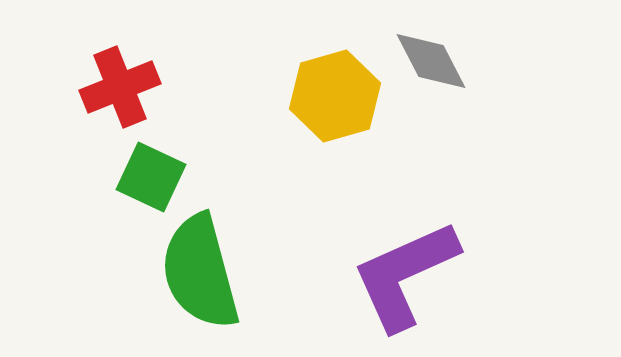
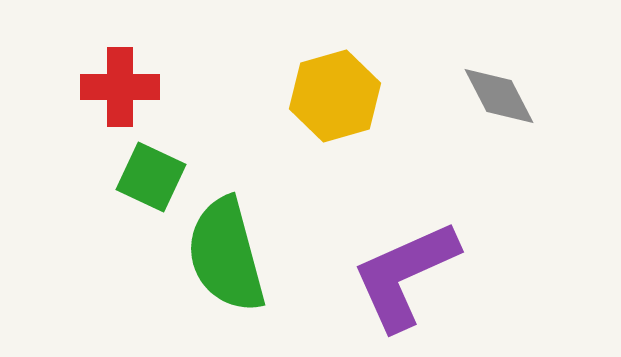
gray diamond: moved 68 px right, 35 px down
red cross: rotated 22 degrees clockwise
green semicircle: moved 26 px right, 17 px up
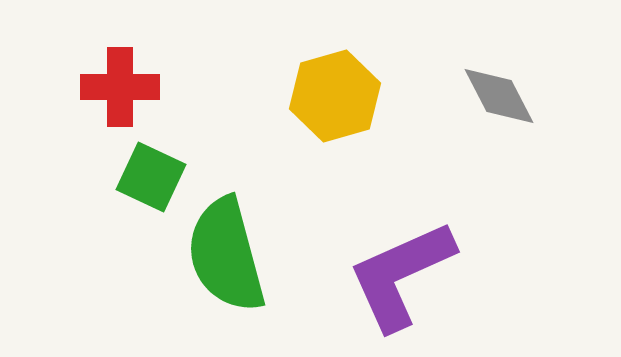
purple L-shape: moved 4 px left
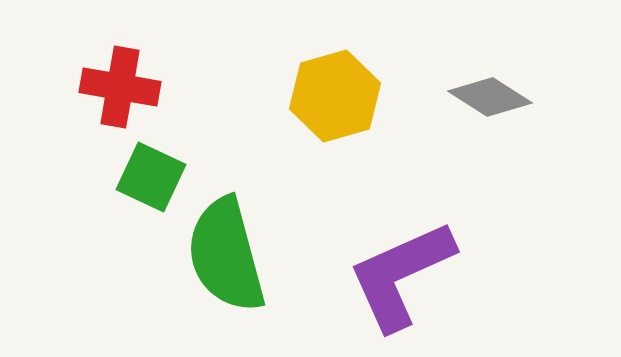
red cross: rotated 10 degrees clockwise
gray diamond: moved 9 px left, 1 px down; rotated 30 degrees counterclockwise
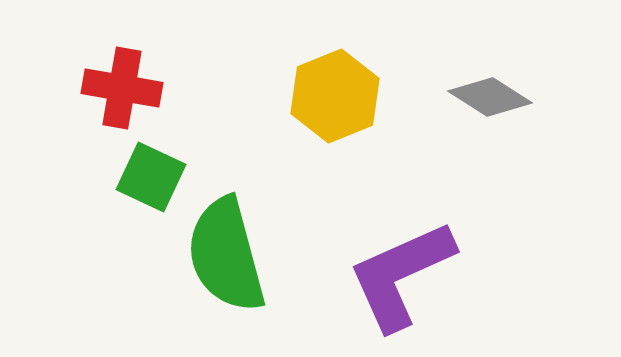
red cross: moved 2 px right, 1 px down
yellow hexagon: rotated 6 degrees counterclockwise
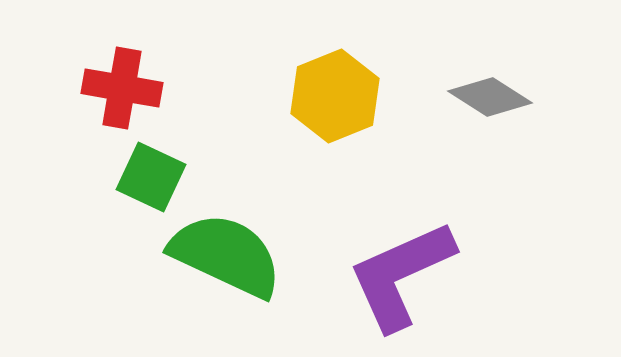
green semicircle: rotated 130 degrees clockwise
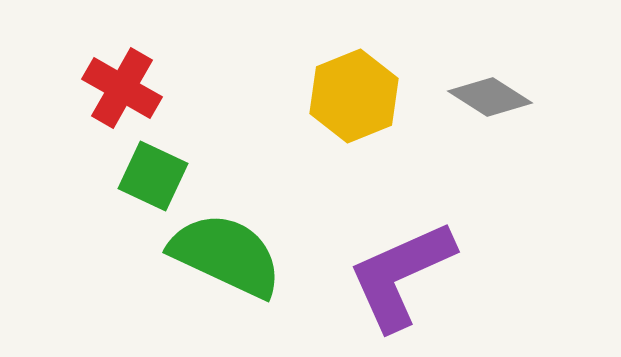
red cross: rotated 20 degrees clockwise
yellow hexagon: moved 19 px right
green square: moved 2 px right, 1 px up
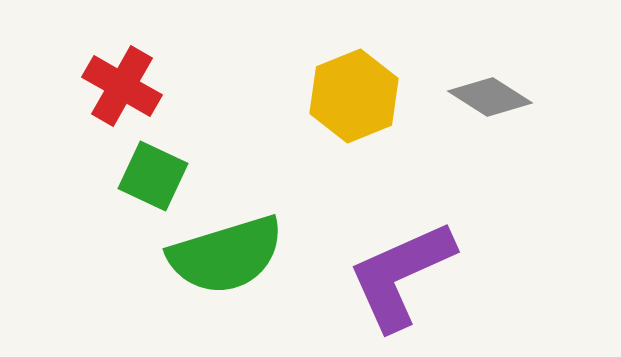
red cross: moved 2 px up
green semicircle: rotated 138 degrees clockwise
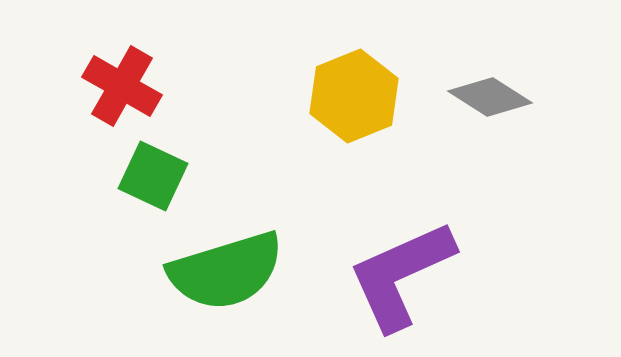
green semicircle: moved 16 px down
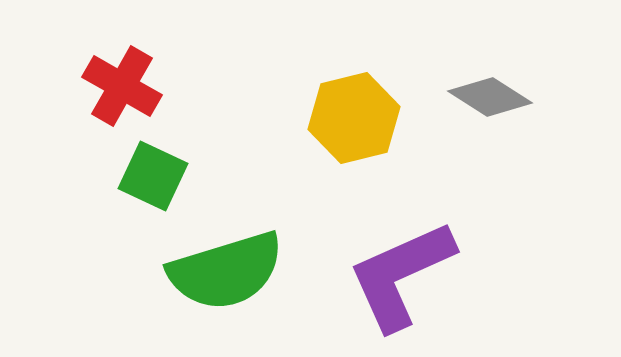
yellow hexagon: moved 22 px down; rotated 8 degrees clockwise
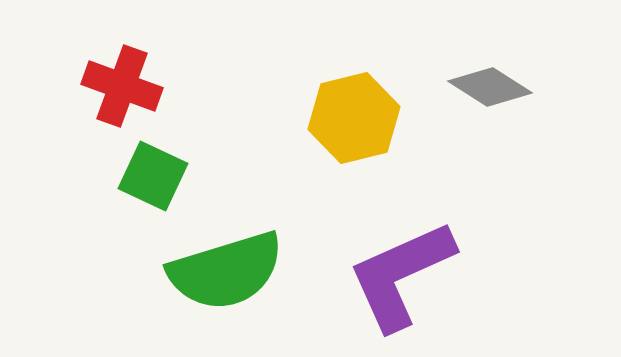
red cross: rotated 10 degrees counterclockwise
gray diamond: moved 10 px up
